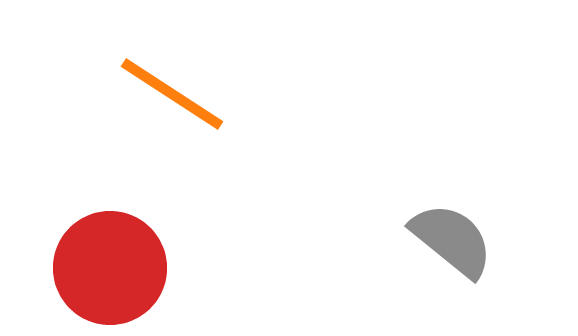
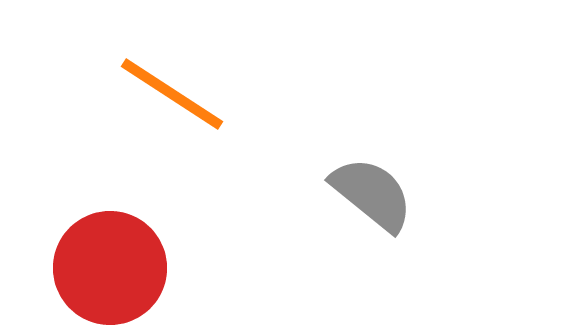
gray semicircle: moved 80 px left, 46 px up
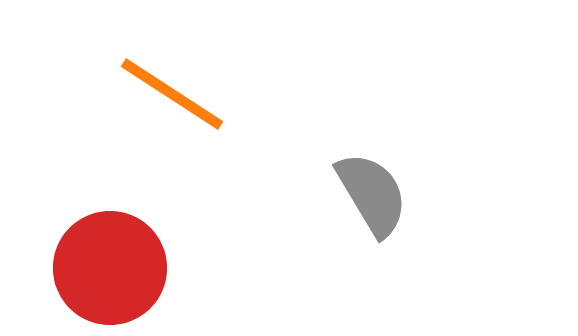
gray semicircle: rotated 20 degrees clockwise
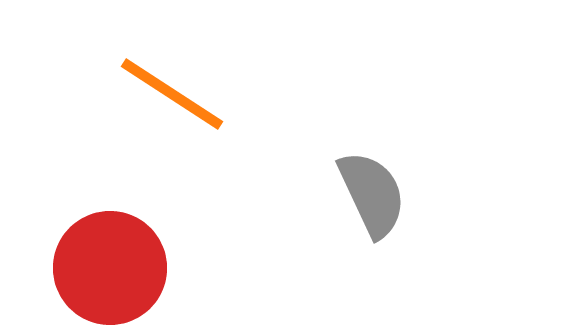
gray semicircle: rotated 6 degrees clockwise
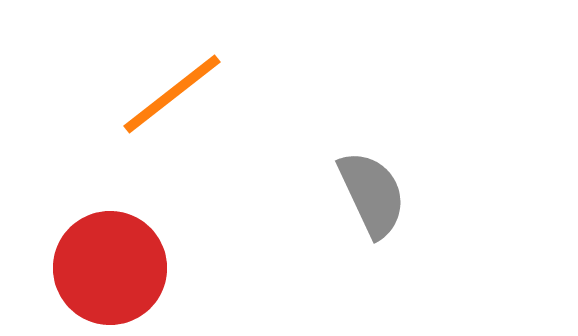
orange line: rotated 71 degrees counterclockwise
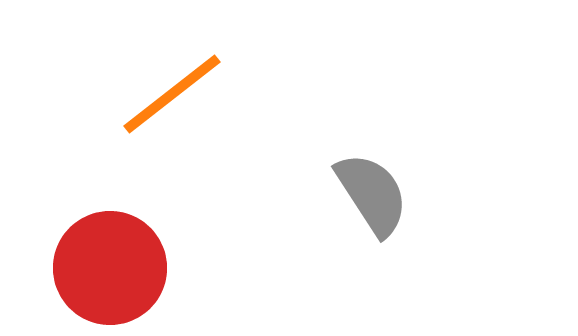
gray semicircle: rotated 8 degrees counterclockwise
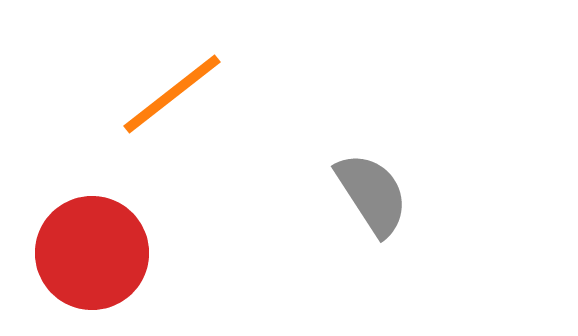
red circle: moved 18 px left, 15 px up
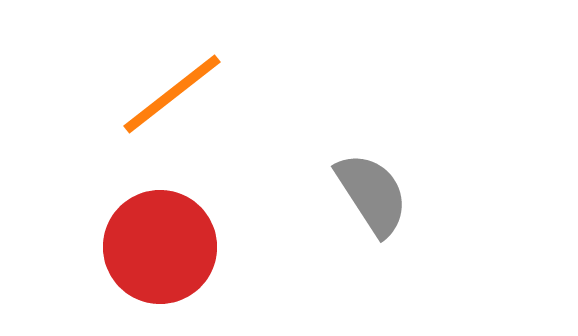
red circle: moved 68 px right, 6 px up
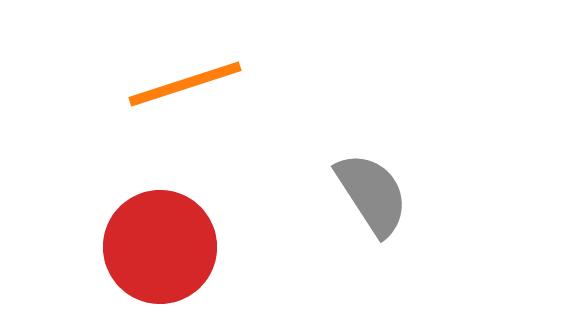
orange line: moved 13 px right, 10 px up; rotated 20 degrees clockwise
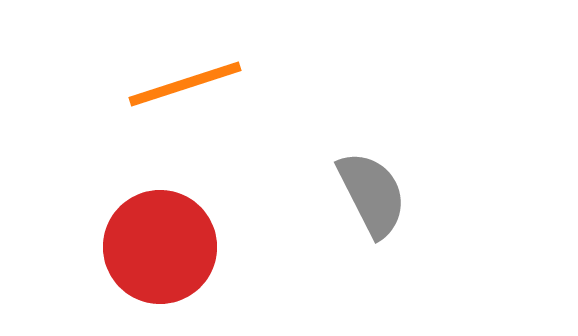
gray semicircle: rotated 6 degrees clockwise
